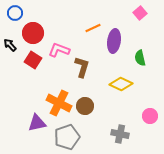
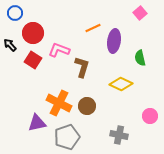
brown circle: moved 2 px right
gray cross: moved 1 px left, 1 px down
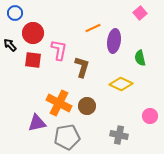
pink L-shape: rotated 80 degrees clockwise
red square: rotated 24 degrees counterclockwise
gray pentagon: rotated 10 degrees clockwise
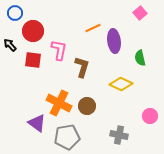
red circle: moved 2 px up
purple ellipse: rotated 15 degrees counterclockwise
purple triangle: rotated 48 degrees clockwise
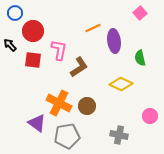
brown L-shape: moved 3 px left; rotated 40 degrees clockwise
gray pentagon: moved 1 px up
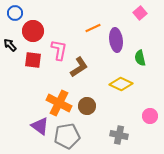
purple ellipse: moved 2 px right, 1 px up
purple triangle: moved 3 px right, 3 px down
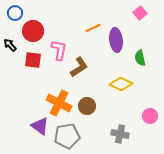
gray cross: moved 1 px right, 1 px up
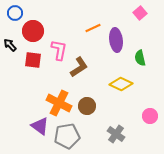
gray cross: moved 4 px left; rotated 24 degrees clockwise
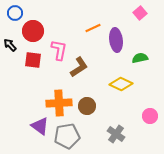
green semicircle: rotated 91 degrees clockwise
orange cross: rotated 30 degrees counterclockwise
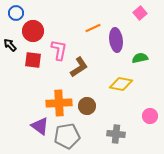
blue circle: moved 1 px right
yellow diamond: rotated 15 degrees counterclockwise
gray cross: rotated 30 degrees counterclockwise
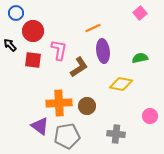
purple ellipse: moved 13 px left, 11 px down
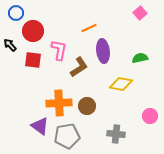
orange line: moved 4 px left
